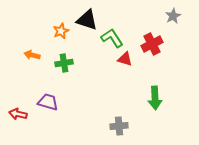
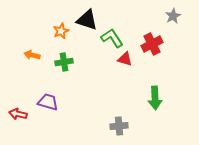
green cross: moved 1 px up
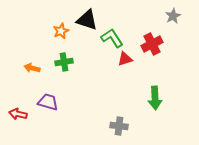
orange arrow: moved 13 px down
red triangle: rotated 35 degrees counterclockwise
gray cross: rotated 12 degrees clockwise
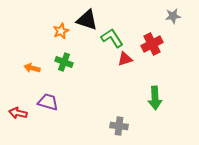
gray star: rotated 21 degrees clockwise
green cross: rotated 30 degrees clockwise
red arrow: moved 1 px up
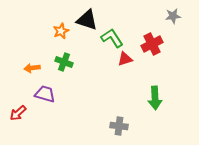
orange arrow: rotated 21 degrees counterclockwise
purple trapezoid: moved 3 px left, 8 px up
red arrow: rotated 54 degrees counterclockwise
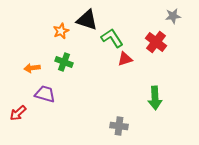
red cross: moved 4 px right, 2 px up; rotated 25 degrees counterclockwise
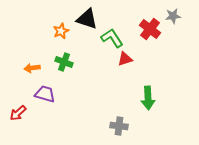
black triangle: moved 1 px up
red cross: moved 6 px left, 13 px up
green arrow: moved 7 px left
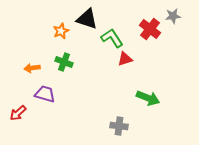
green arrow: rotated 65 degrees counterclockwise
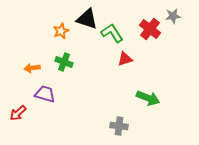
green L-shape: moved 5 px up
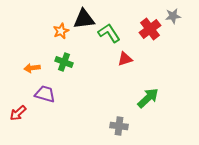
black triangle: moved 3 px left; rotated 25 degrees counterclockwise
red cross: rotated 15 degrees clockwise
green L-shape: moved 3 px left
green arrow: rotated 65 degrees counterclockwise
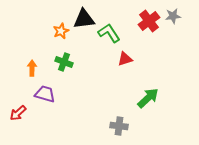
red cross: moved 1 px left, 8 px up
orange arrow: rotated 98 degrees clockwise
